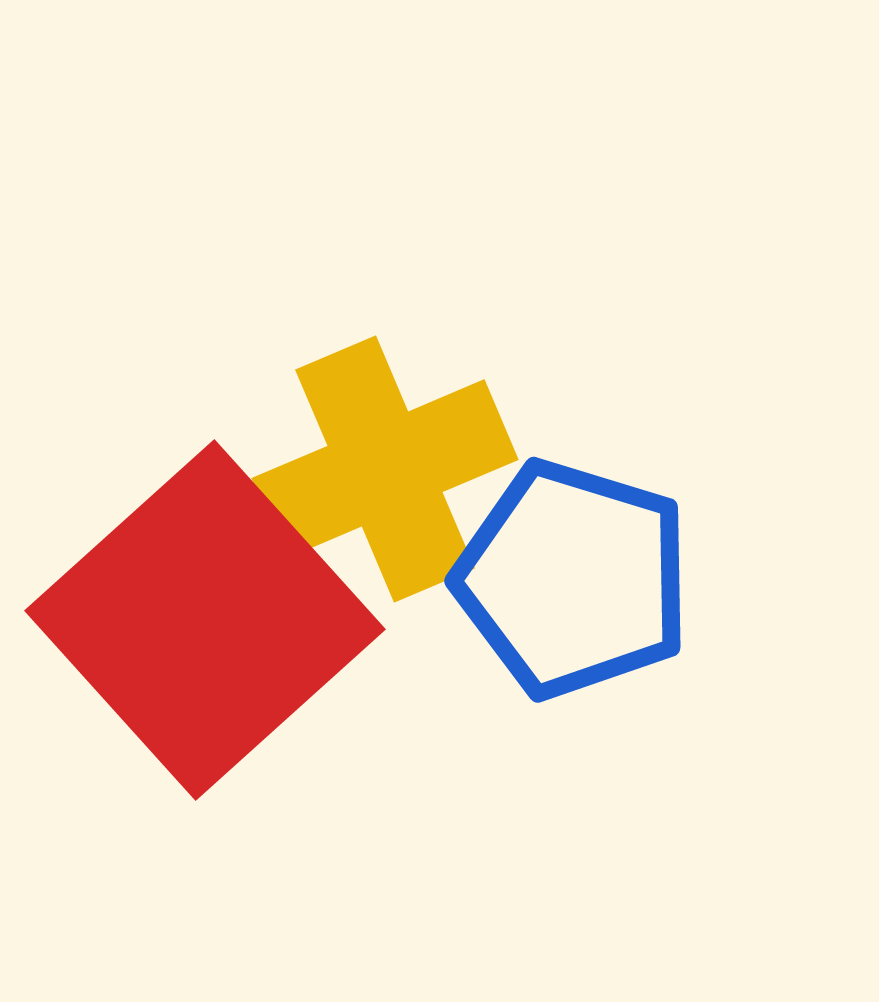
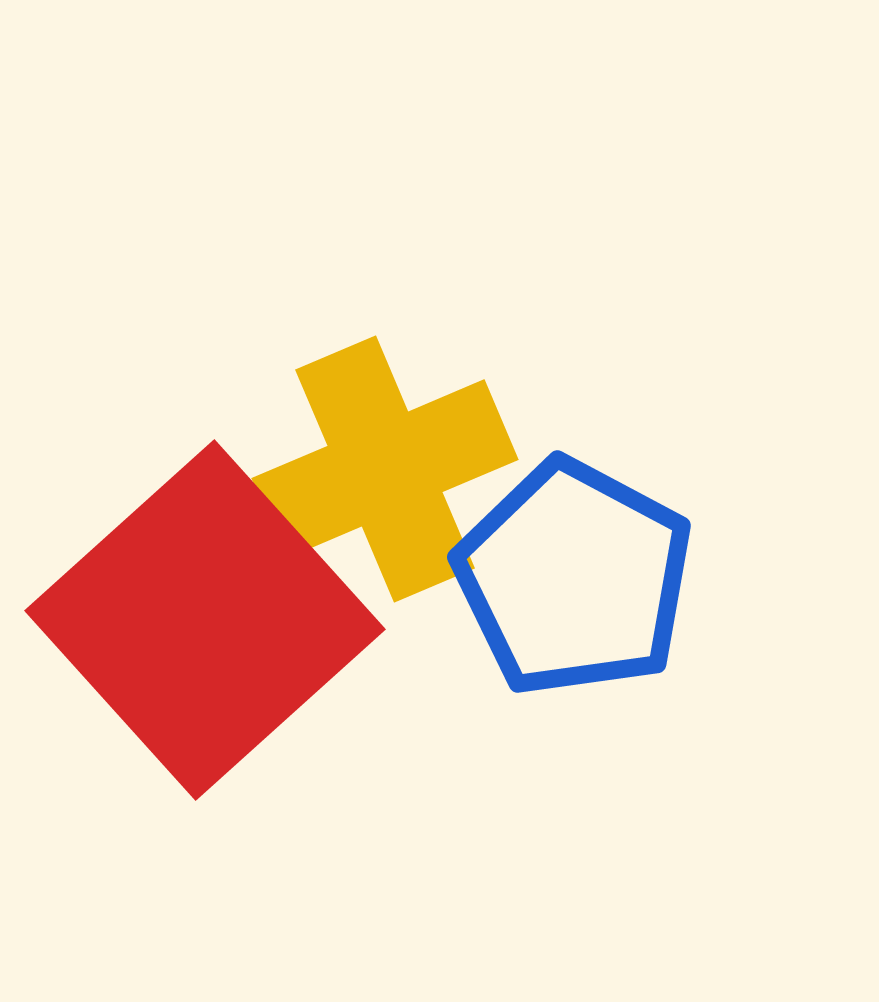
blue pentagon: moved 1 px right, 1 px up; rotated 11 degrees clockwise
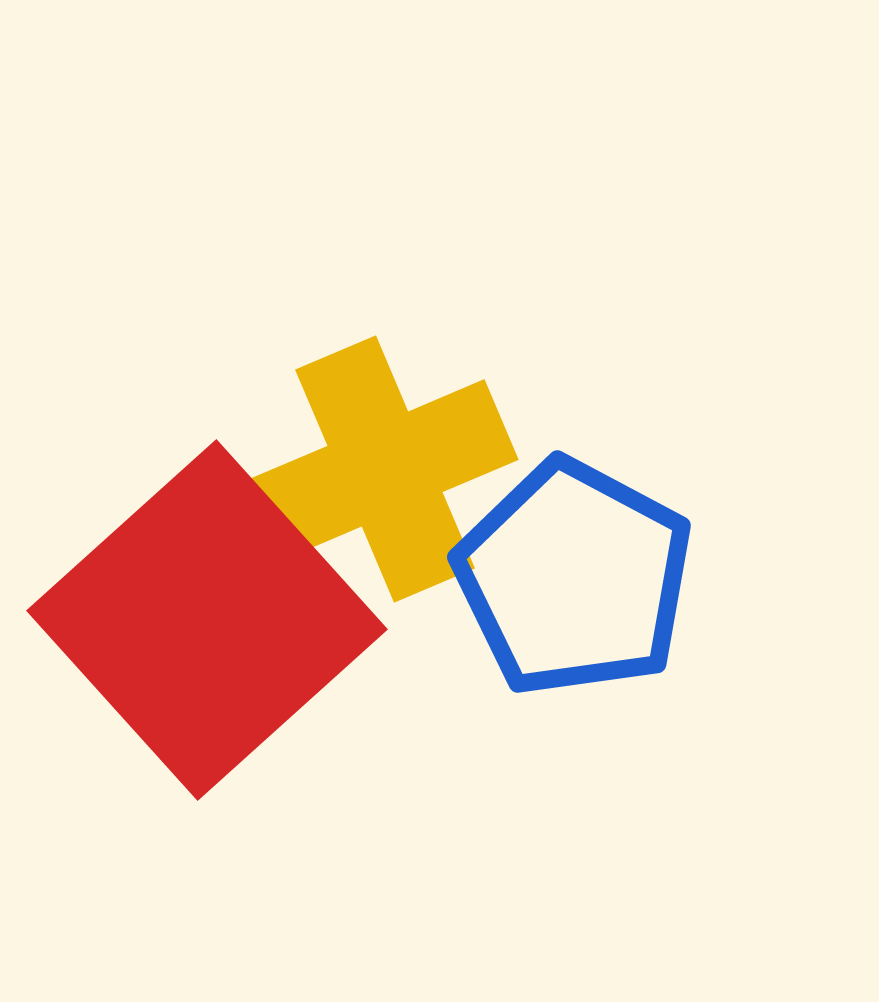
red square: moved 2 px right
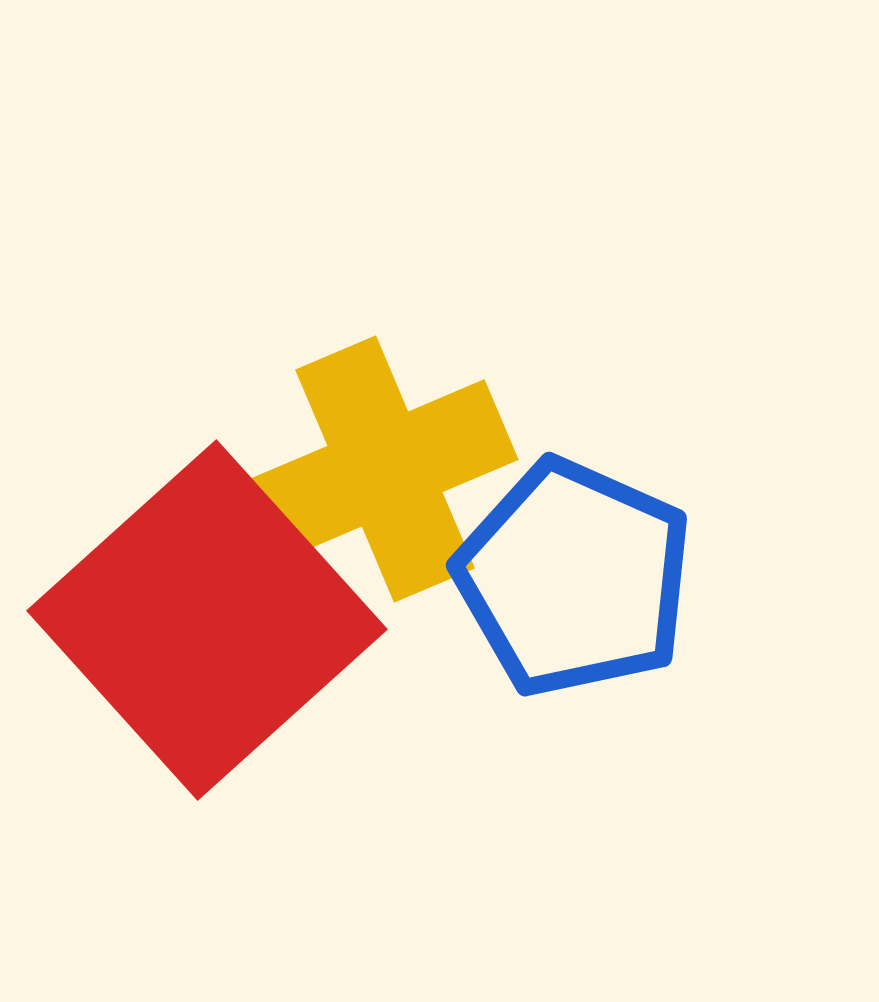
blue pentagon: rotated 4 degrees counterclockwise
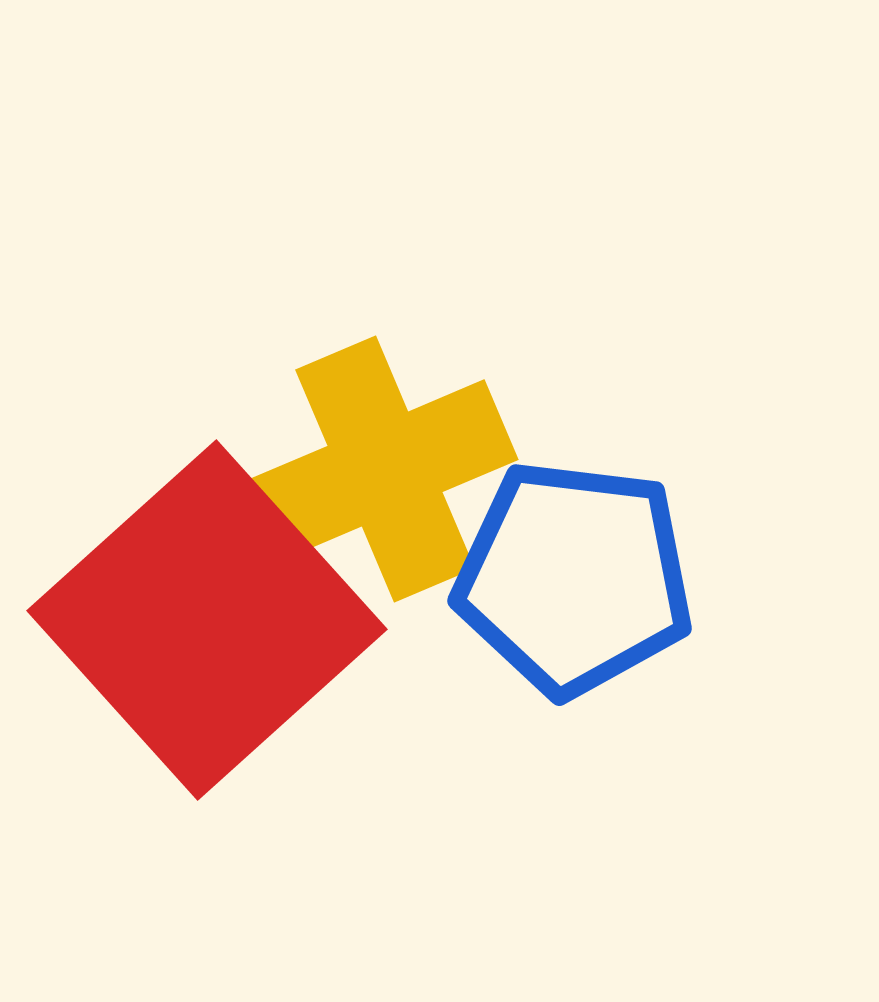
blue pentagon: rotated 17 degrees counterclockwise
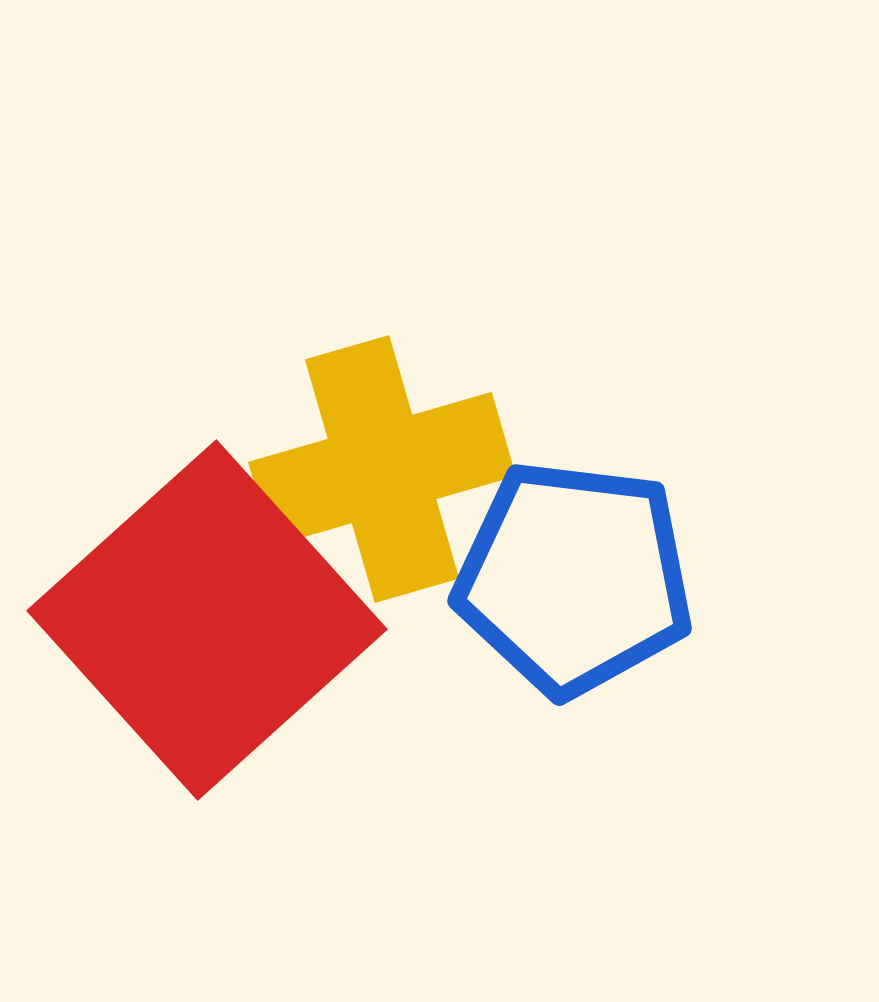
yellow cross: moved 3 px left; rotated 7 degrees clockwise
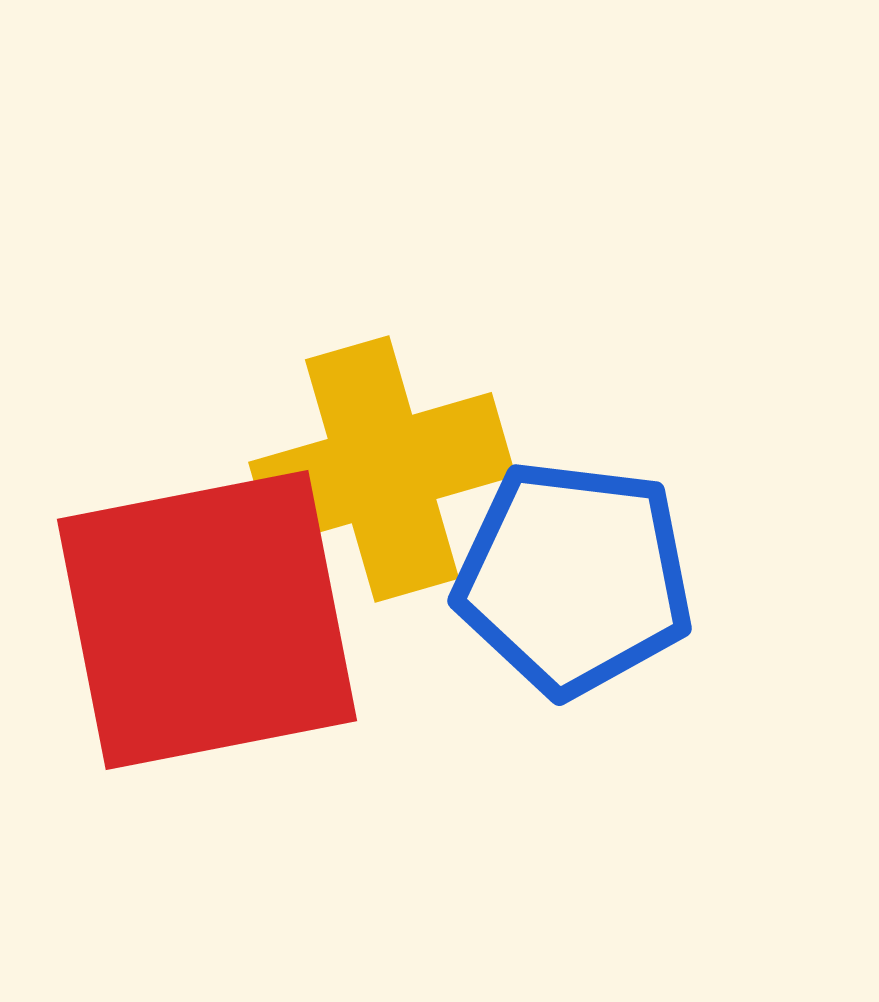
red square: rotated 31 degrees clockwise
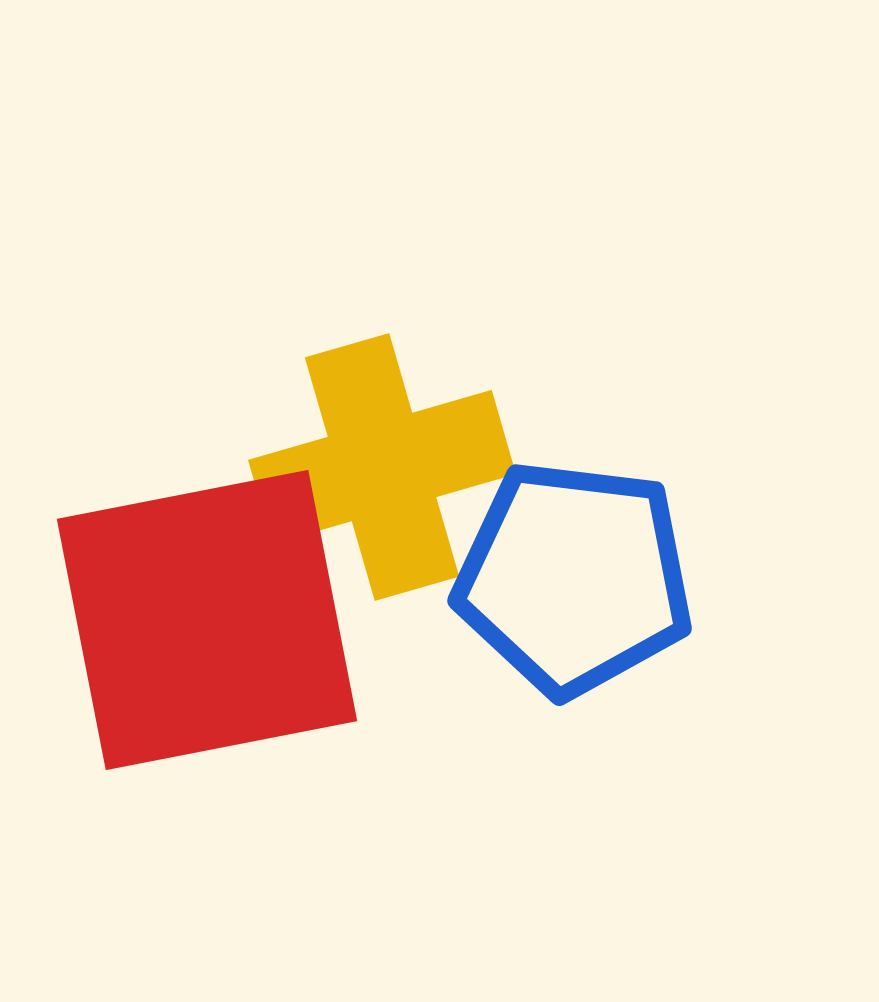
yellow cross: moved 2 px up
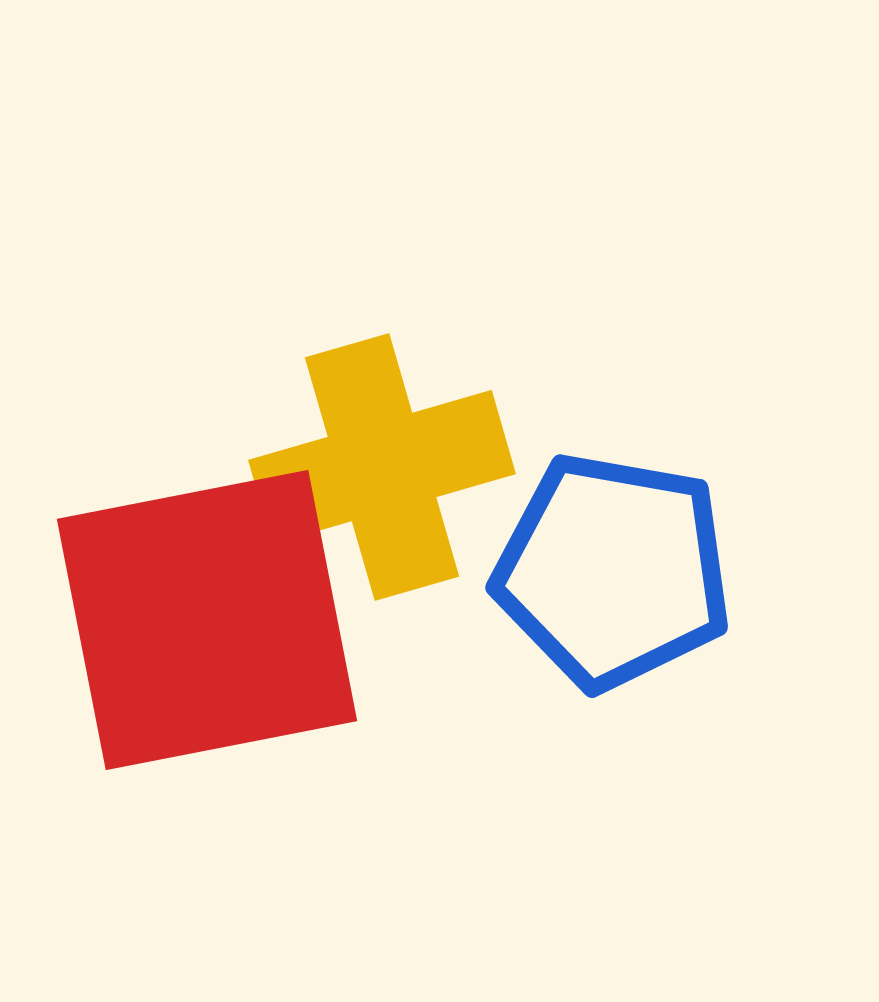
blue pentagon: moved 39 px right, 7 px up; rotated 3 degrees clockwise
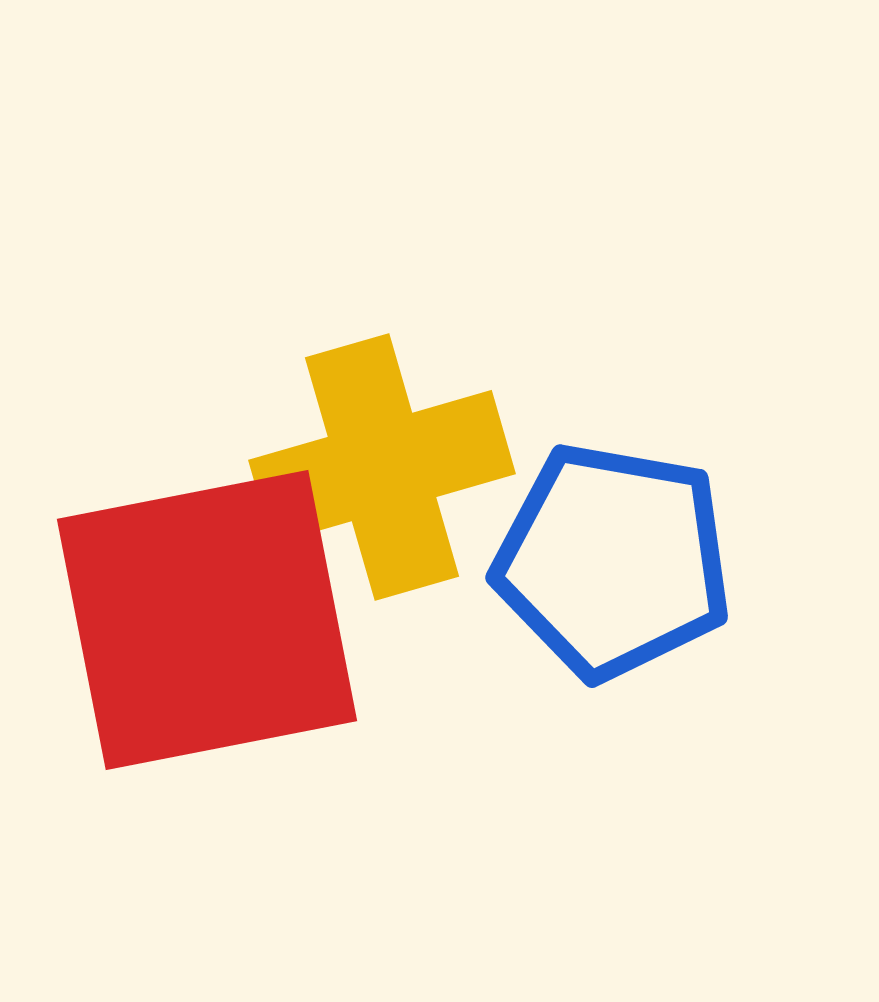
blue pentagon: moved 10 px up
